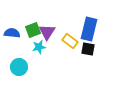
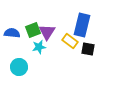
blue rectangle: moved 7 px left, 4 px up
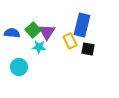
green square: rotated 21 degrees counterclockwise
yellow rectangle: rotated 28 degrees clockwise
cyan star: rotated 16 degrees clockwise
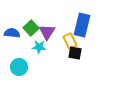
green square: moved 2 px left, 2 px up
black square: moved 13 px left, 4 px down
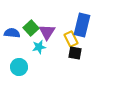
yellow rectangle: moved 1 px right, 2 px up
cyan star: rotated 16 degrees counterclockwise
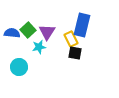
green square: moved 3 px left, 2 px down
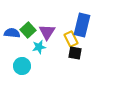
cyan circle: moved 3 px right, 1 px up
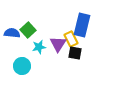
purple triangle: moved 11 px right, 12 px down
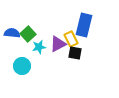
blue rectangle: moved 2 px right
green square: moved 4 px down
purple triangle: rotated 30 degrees clockwise
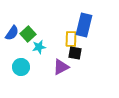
blue semicircle: rotated 119 degrees clockwise
yellow rectangle: rotated 28 degrees clockwise
purple triangle: moved 3 px right, 23 px down
cyan circle: moved 1 px left, 1 px down
